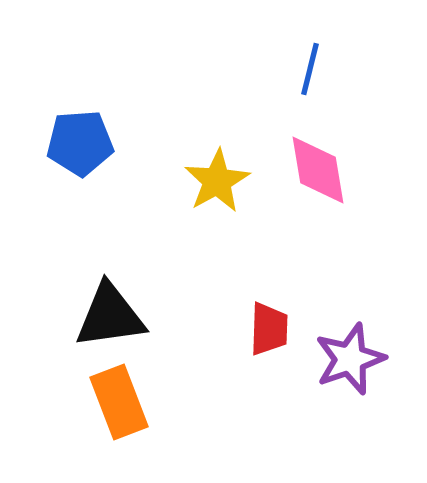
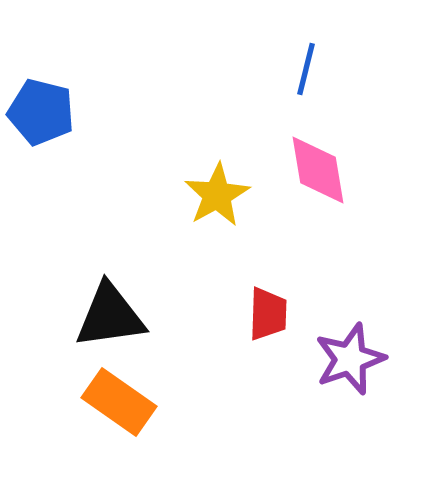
blue line: moved 4 px left
blue pentagon: moved 39 px left, 31 px up; rotated 18 degrees clockwise
yellow star: moved 14 px down
red trapezoid: moved 1 px left, 15 px up
orange rectangle: rotated 34 degrees counterclockwise
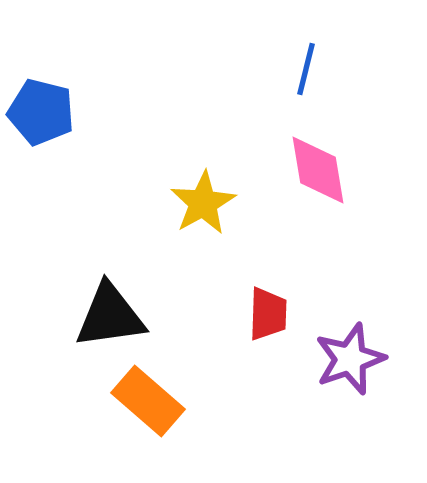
yellow star: moved 14 px left, 8 px down
orange rectangle: moved 29 px right, 1 px up; rotated 6 degrees clockwise
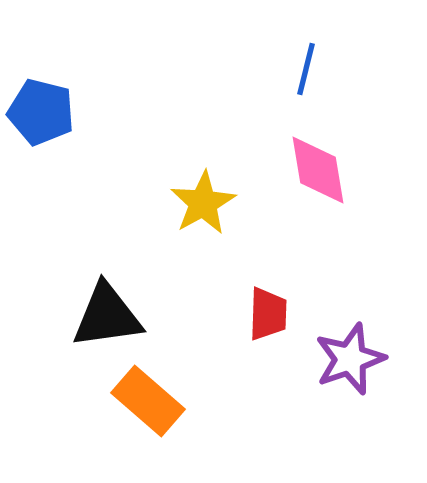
black triangle: moved 3 px left
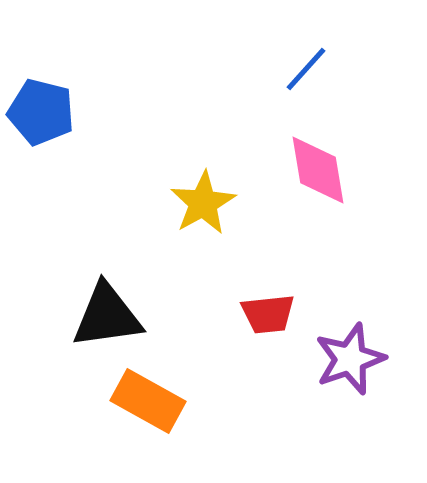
blue line: rotated 28 degrees clockwise
red trapezoid: rotated 82 degrees clockwise
orange rectangle: rotated 12 degrees counterclockwise
